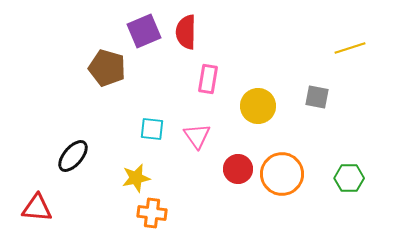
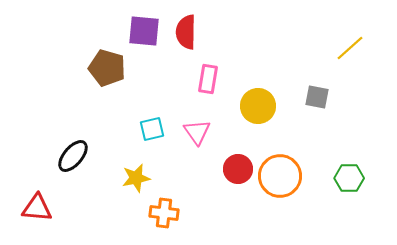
purple square: rotated 28 degrees clockwise
yellow line: rotated 24 degrees counterclockwise
cyan square: rotated 20 degrees counterclockwise
pink triangle: moved 4 px up
orange circle: moved 2 px left, 2 px down
orange cross: moved 12 px right
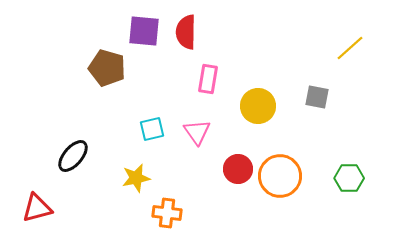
red triangle: rotated 20 degrees counterclockwise
orange cross: moved 3 px right
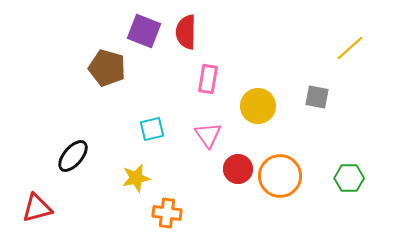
purple square: rotated 16 degrees clockwise
pink triangle: moved 11 px right, 3 px down
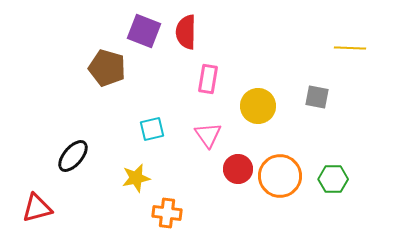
yellow line: rotated 44 degrees clockwise
green hexagon: moved 16 px left, 1 px down
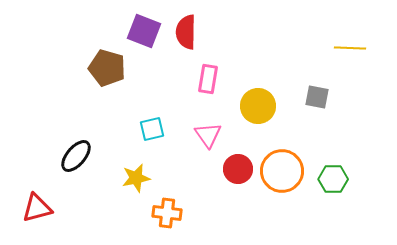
black ellipse: moved 3 px right
orange circle: moved 2 px right, 5 px up
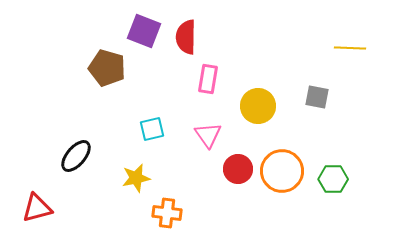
red semicircle: moved 5 px down
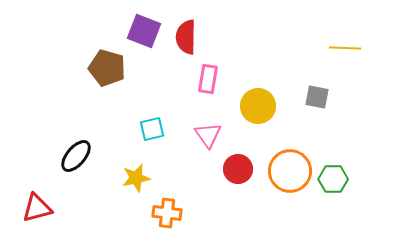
yellow line: moved 5 px left
orange circle: moved 8 px right
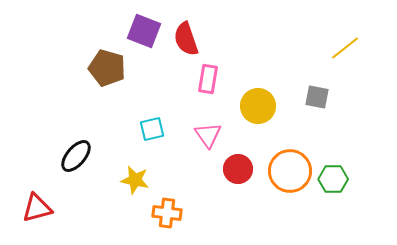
red semicircle: moved 2 px down; rotated 20 degrees counterclockwise
yellow line: rotated 40 degrees counterclockwise
yellow star: moved 1 px left, 2 px down; rotated 24 degrees clockwise
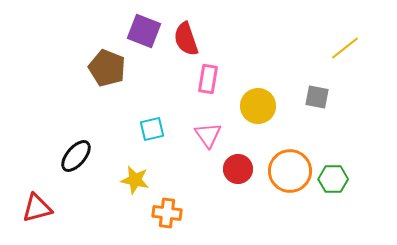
brown pentagon: rotated 6 degrees clockwise
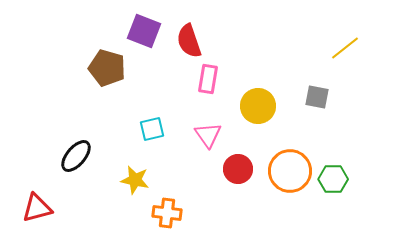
red semicircle: moved 3 px right, 2 px down
brown pentagon: rotated 6 degrees counterclockwise
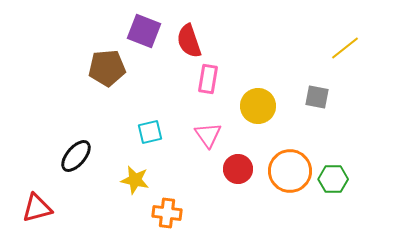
brown pentagon: rotated 21 degrees counterclockwise
cyan square: moved 2 px left, 3 px down
